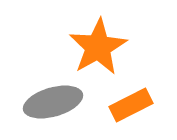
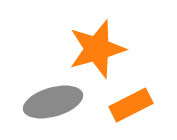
orange star: moved 1 px left, 2 px down; rotated 14 degrees clockwise
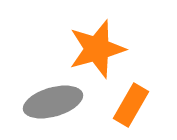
orange rectangle: rotated 33 degrees counterclockwise
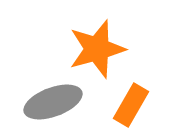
gray ellipse: rotated 4 degrees counterclockwise
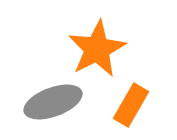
orange star: rotated 12 degrees counterclockwise
